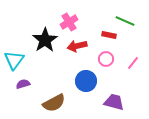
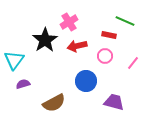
pink circle: moved 1 px left, 3 px up
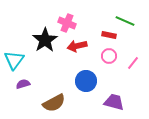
pink cross: moved 2 px left, 1 px down; rotated 36 degrees counterclockwise
pink circle: moved 4 px right
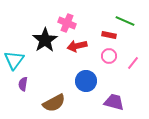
purple semicircle: rotated 64 degrees counterclockwise
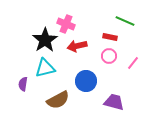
pink cross: moved 1 px left, 1 px down
red rectangle: moved 1 px right, 2 px down
cyan triangle: moved 31 px right, 8 px down; rotated 40 degrees clockwise
brown semicircle: moved 4 px right, 3 px up
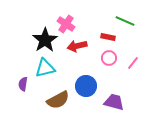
pink cross: rotated 12 degrees clockwise
red rectangle: moved 2 px left
pink circle: moved 2 px down
blue circle: moved 5 px down
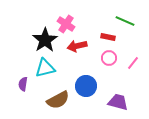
purple trapezoid: moved 4 px right
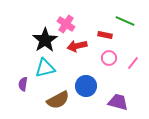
red rectangle: moved 3 px left, 2 px up
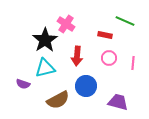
red arrow: moved 10 px down; rotated 72 degrees counterclockwise
pink line: rotated 32 degrees counterclockwise
purple semicircle: rotated 80 degrees counterclockwise
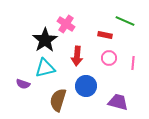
brown semicircle: rotated 135 degrees clockwise
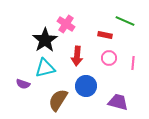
brown semicircle: rotated 15 degrees clockwise
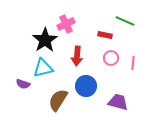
pink cross: rotated 30 degrees clockwise
pink circle: moved 2 px right
cyan triangle: moved 2 px left
